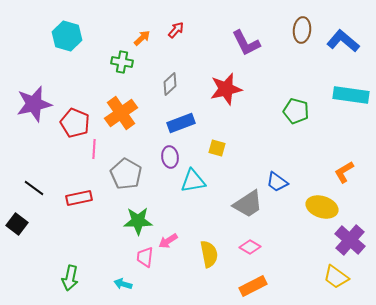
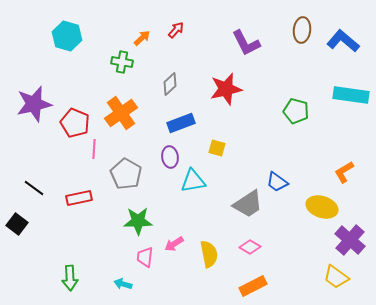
pink arrow: moved 6 px right, 3 px down
green arrow: rotated 15 degrees counterclockwise
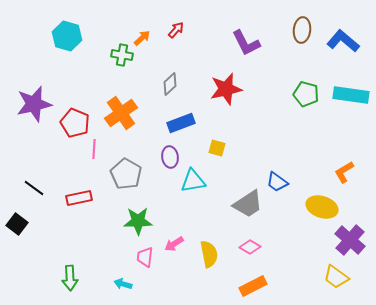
green cross: moved 7 px up
green pentagon: moved 10 px right, 17 px up
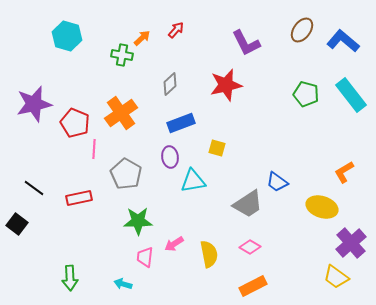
brown ellipse: rotated 30 degrees clockwise
red star: moved 4 px up
cyan rectangle: rotated 44 degrees clockwise
purple cross: moved 1 px right, 3 px down; rotated 8 degrees clockwise
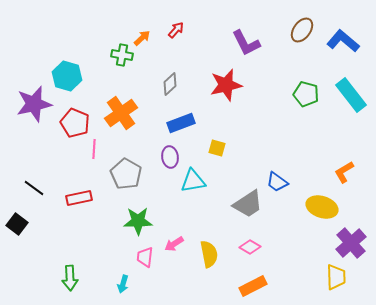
cyan hexagon: moved 40 px down
yellow trapezoid: rotated 128 degrees counterclockwise
cyan arrow: rotated 90 degrees counterclockwise
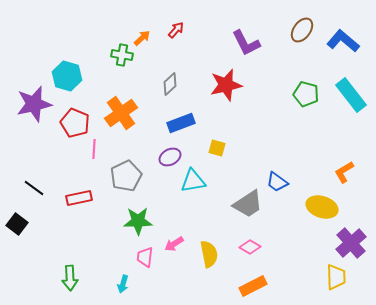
purple ellipse: rotated 70 degrees clockwise
gray pentagon: moved 2 px down; rotated 16 degrees clockwise
